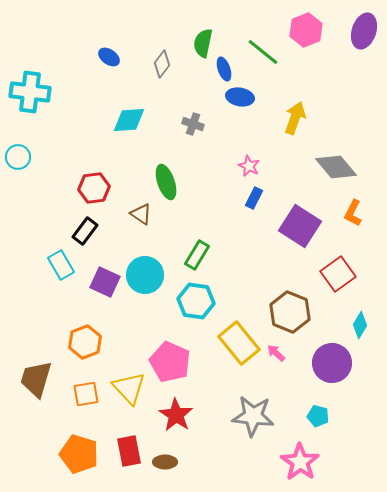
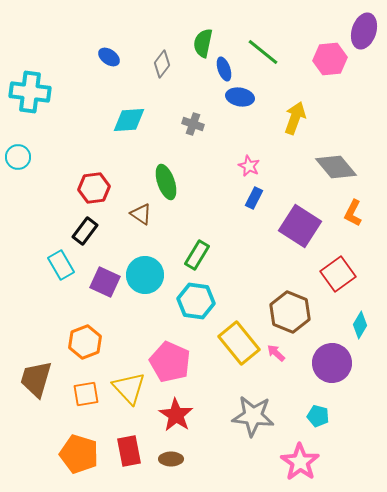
pink hexagon at (306, 30): moved 24 px right, 29 px down; rotated 16 degrees clockwise
brown ellipse at (165, 462): moved 6 px right, 3 px up
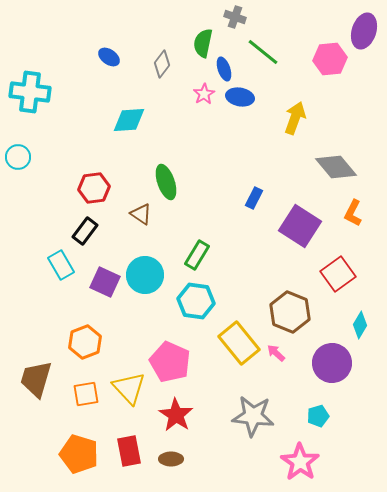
gray cross at (193, 124): moved 42 px right, 107 px up
pink star at (249, 166): moved 45 px left, 72 px up; rotated 15 degrees clockwise
cyan pentagon at (318, 416): rotated 30 degrees counterclockwise
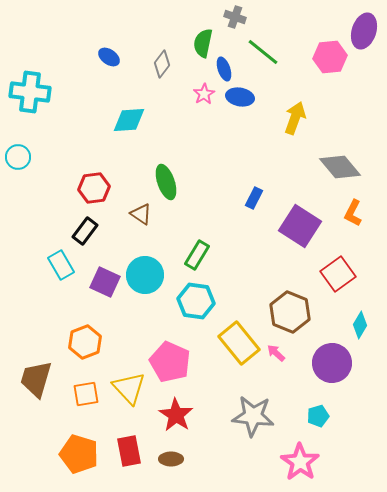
pink hexagon at (330, 59): moved 2 px up
gray diamond at (336, 167): moved 4 px right
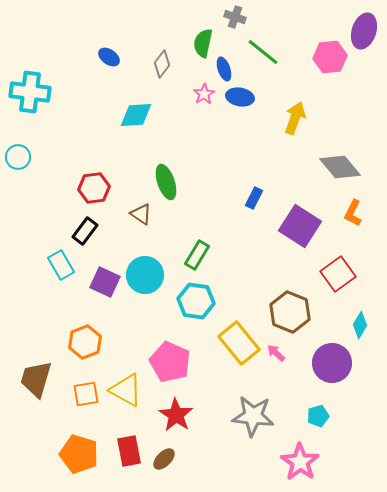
cyan diamond at (129, 120): moved 7 px right, 5 px up
yellow triangle at (129, 388): moved 3 px left, 2 px down; rotated 18 degrees counterclockwise
brown ellipse at (171, 459): moved 7 px left; rotated 45 degrees counterclockwise
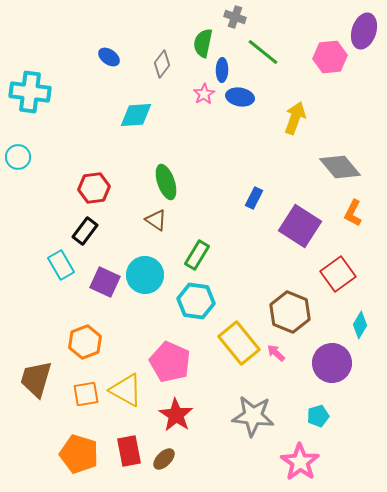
blue ellipse at (224, 69): moved 2 px left, 1 px down; rotated 20 degrees clockwise
brown triangle at (141, 214): moved 15 px right, 6 px down
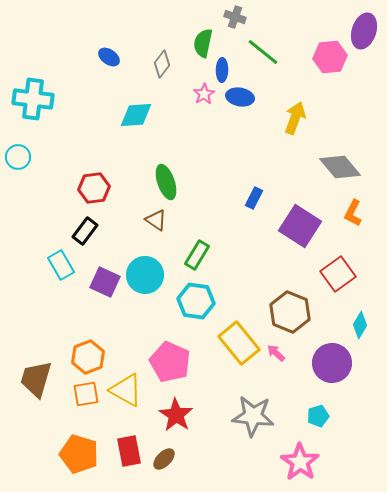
cyan cross at (30, 92): moved 3 px right, 7 px down
orange hexagon at (85, 342): moved 3 px right, 15 px down
